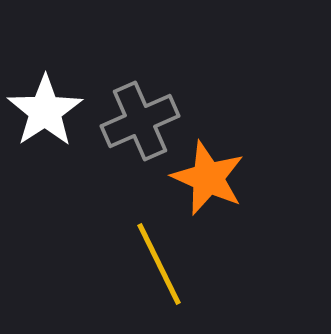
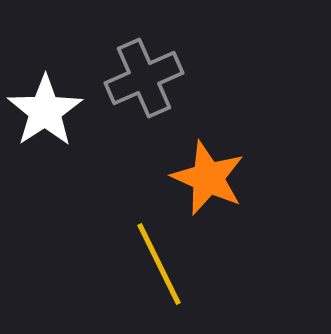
gray cross: moved 4 px right, 43 px up
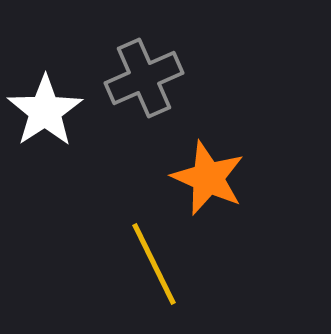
yellow line: moved 5 px left
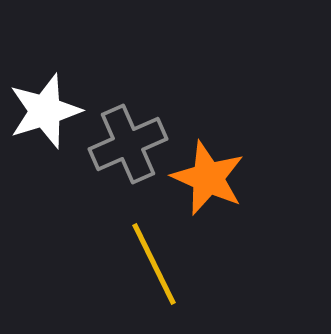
gray cross: moved 16 px left, 66 px down
white star: rotated 16 degrees clockwise
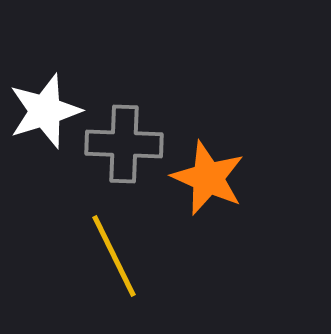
gray cross: moved 4 px left; rotated 26 degrees clockwise
yellow line: moved 40 px left, 8 px up
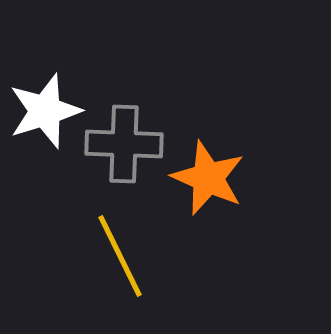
yellow line: moved 6 px right
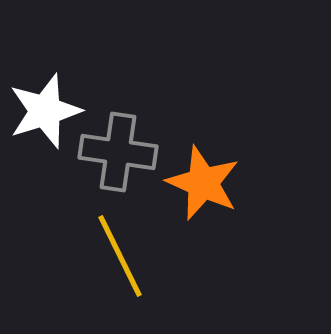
gray cross: moved 6 px left, 8 px down; rotated 6 degrees clockwise
orange star: moved 5 px left, 5 px down
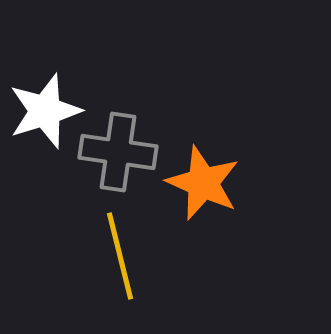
yellow line: rotated 12 degrees clockwise
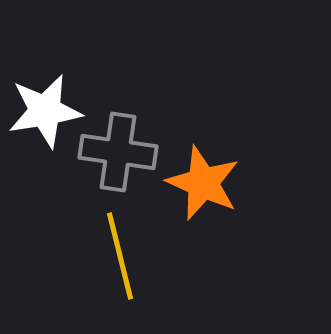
white star: rotated 8 degrees clockwise
